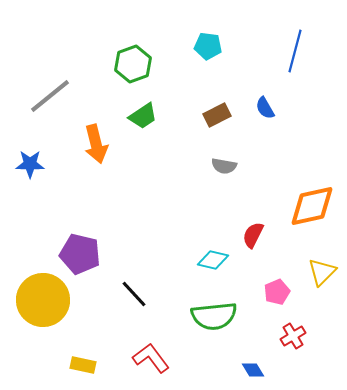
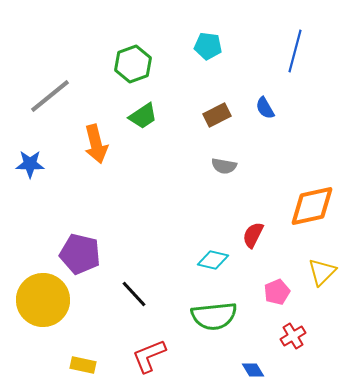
red L-shape: moved 2 px left, 2 px up; rotated 75 degrees counterclockwise
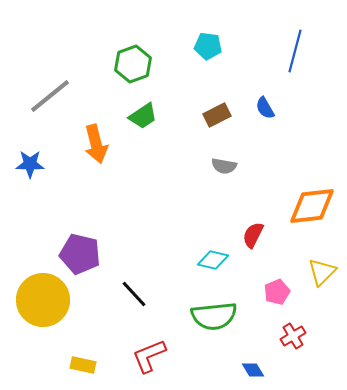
orange diamond: rotated 6 degrees clockwise
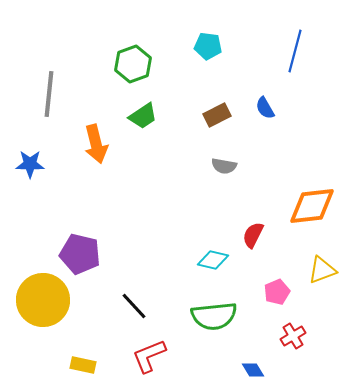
gray line: moved 1 px left, 2 px up; rotated 45 degrees counterclockwise
yellow triangle: moved 2 px up; rotated 24 degrees clockwise
black line: moved 12 px down
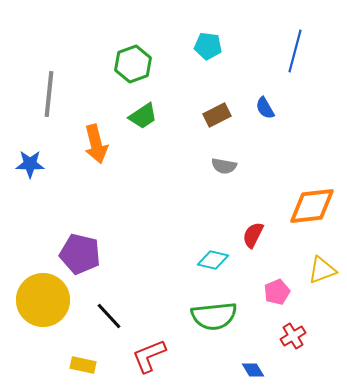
black line: moved 25 px left, 10 px down
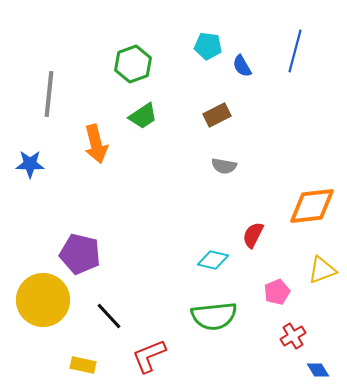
blue semicircle: moved 23 px left, 42 px up
blue diamond: moved 65 px right
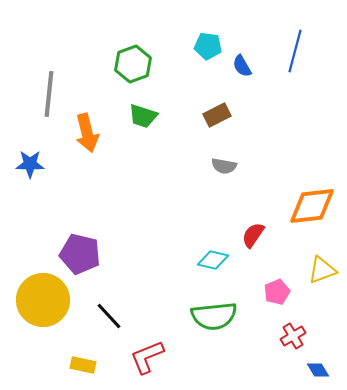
green trapezoid: rotated 52 degrees clockwise
orange arrow: moved 9 px left, 11 px up
red semicircle: rotated 8 degrees clockwise
red L-shape: moved 2 px left, 1 px down
